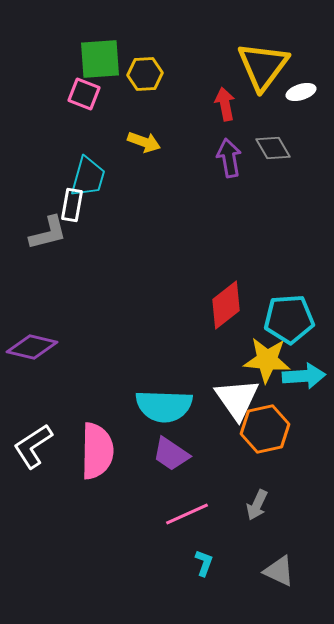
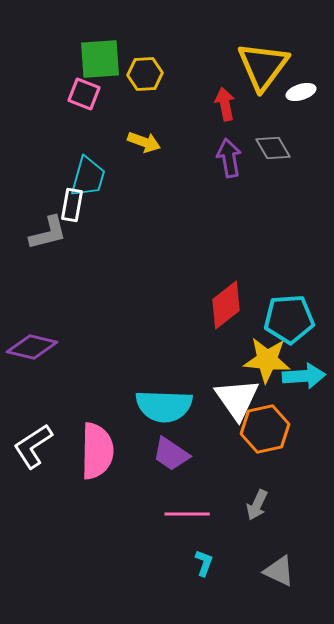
pink line: rotated 24 degrees clockwise
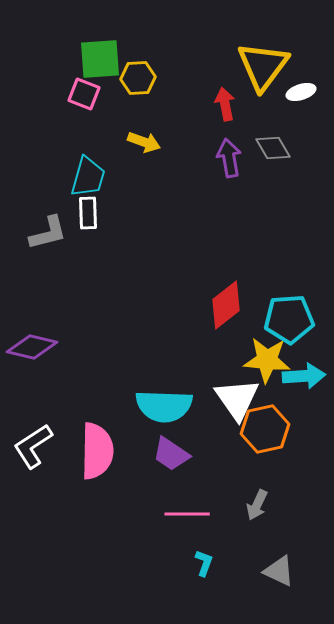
yellow hexagon: moved 7 px left, 4 px down
white rectangle: moved 16 px right, 8 px down; rotated 12 degrees counterclockwise
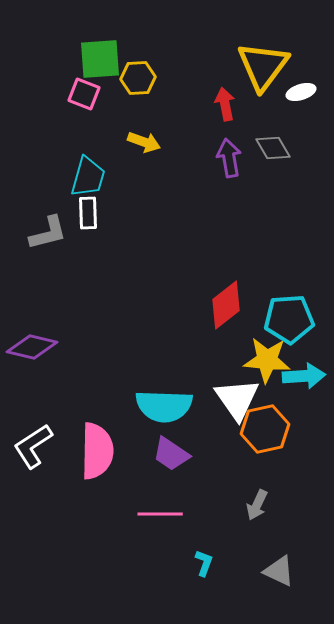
pink line: moved 27 px left
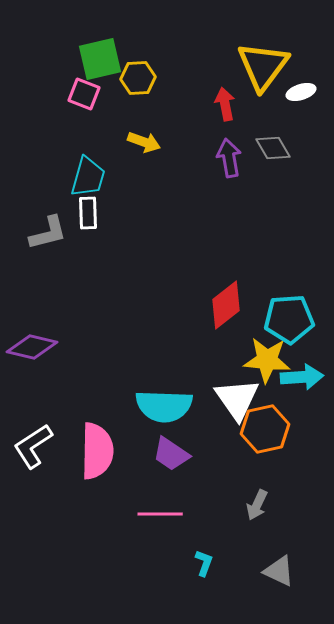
green square: rotated 9 degrees counterclockwise
cyan arrow: moved 2 px left, 1 px down
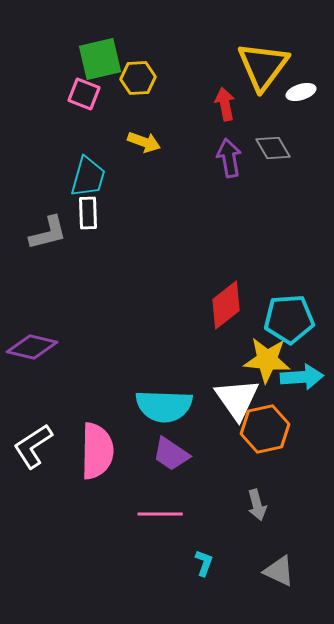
gray arrow: rotated 40 degrees counterclockwise
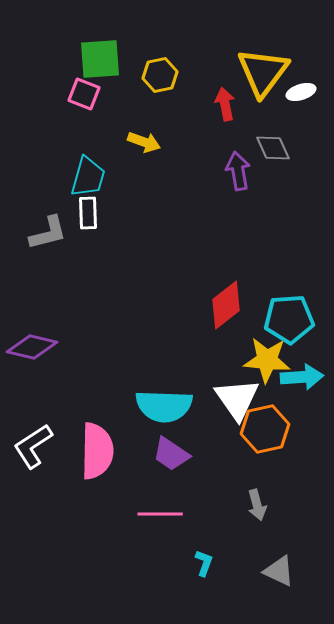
green square: rotated 9 degrees clockwise
yellow triangle: moved 6 px down
yellow hexagon: moved 22 px right, 3 px up; rotated 8 degrees counterclockwise
gray diamond: rotated 6 degrees clockwise
purple arrow: moved 9 px right, 13 px down
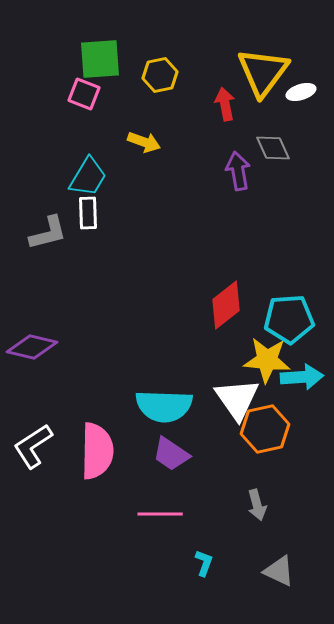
cyan trapezoid: rotated 15 degrees clockwise
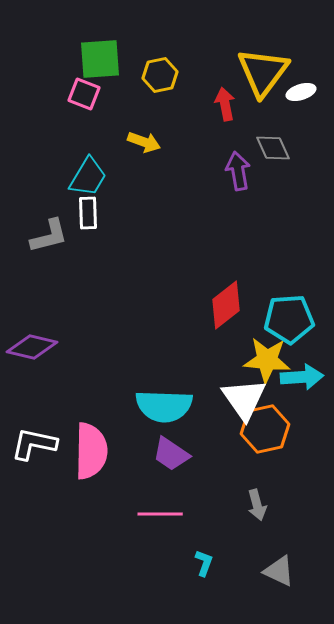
gray L-shape: moved 1 px right, 3 px down
white triangle: moved 7 px right
white L-shape: moved 1 px right, 2 px up; rotated 45 degrees clockwise
pink semicircle: moved 6 px left
